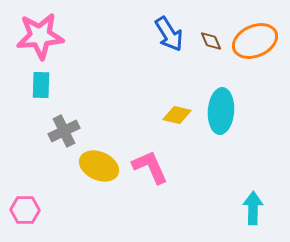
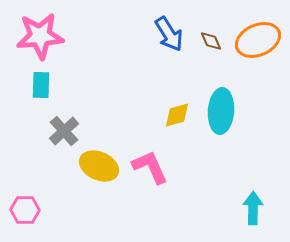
orange ellipse: moved 3 px right, 1 px up
yellow diamond: rotated 28 degrees counterclockwise
gray cross: rotated 16 degrees counterclockwise
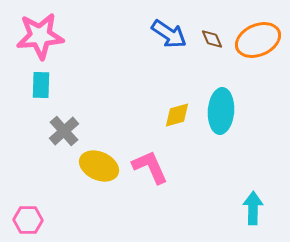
blue arrow: rotated 24 degrees counterclockwise
brown diamond: moved 1 px right, 2 px up
pink hexagon: moved 3 px right, 10 px down
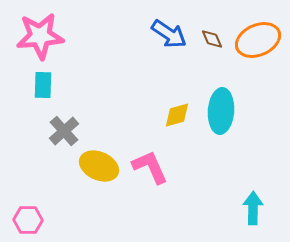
cyan rectangle: moved 2 px right
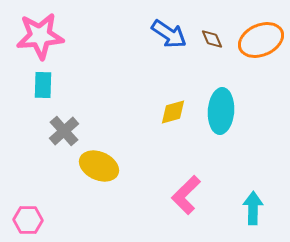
orange ellipse: moved 3 px right
yellow diamond: moved 4 px left, 3 px up
pink L-shape: moved 36 px right, 28 px down; rotated 111 degrees counterclockwise
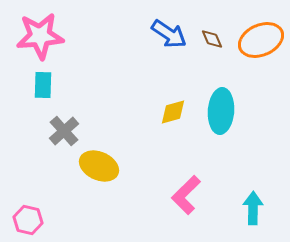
pink hexagon: rotated 12 degrees clockwise
